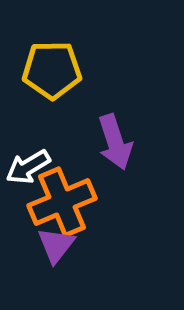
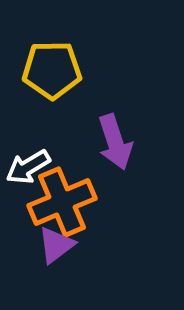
purple triangle: rotated 15 degrees clockwise
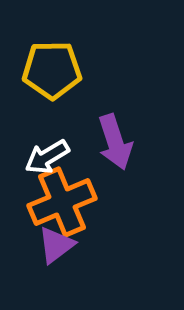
white arrow: moved 19 px right, 10 px up
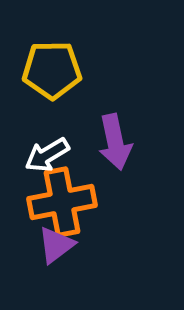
purple arrow: rotated 6 degrees clockwise
white arrow: moved 2 px up
orange cross: rotated 12 degrees clockwise
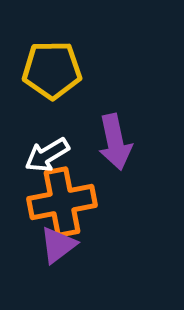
purple triangle: moved 2 px right
